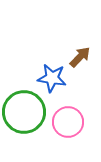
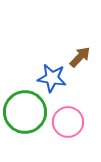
green circle: moved 1 px right
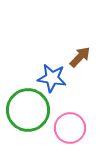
green circle: moved 3 px right, 2 px up
pink circle: moved 2 px right, 6 px down
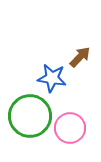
green circle: moved 2 px right, 6 px down
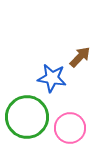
green circle: moved 3 px left, 1 px down
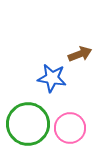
brown arrow: moved 3 px up; rotated 25 degrees clockwise
green circle: moved 1 px right, 7 px down
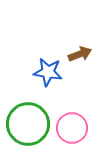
blue star: moved 4 px left, 6 px up
pink circle: moved 2 px right
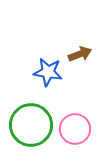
green circle: moved 3 px right, 1 px down
pink circle: moved 3 px right, 1 px down
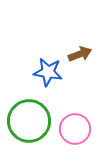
green circle: moved 2 px left, 4 px up
